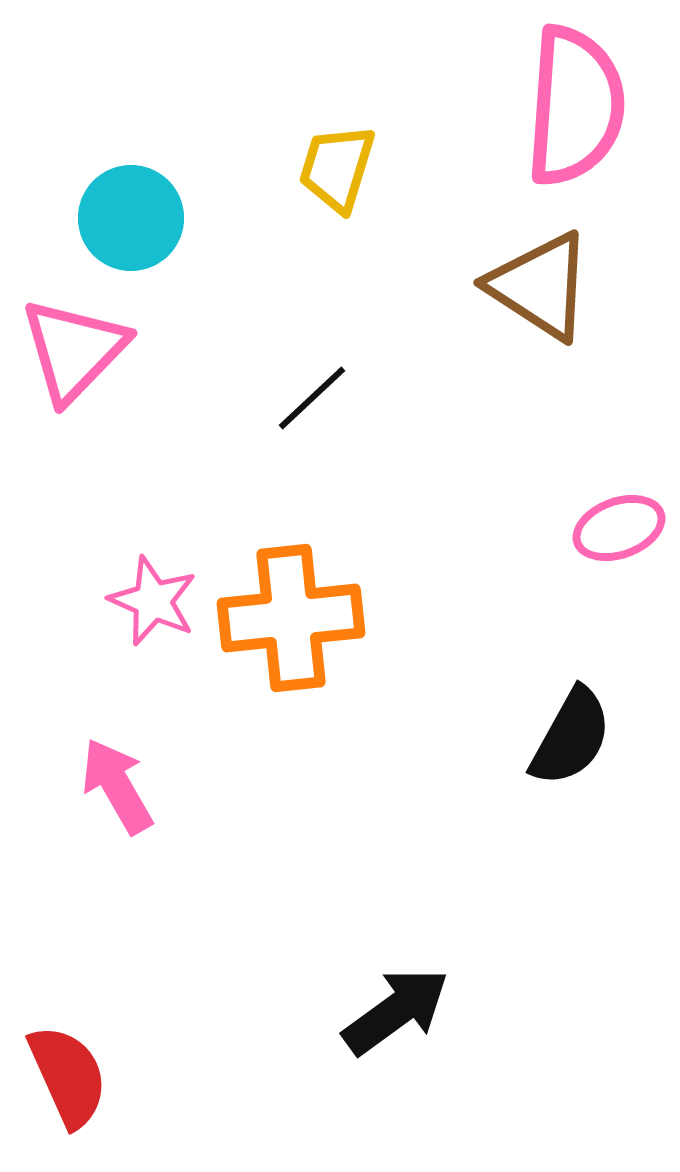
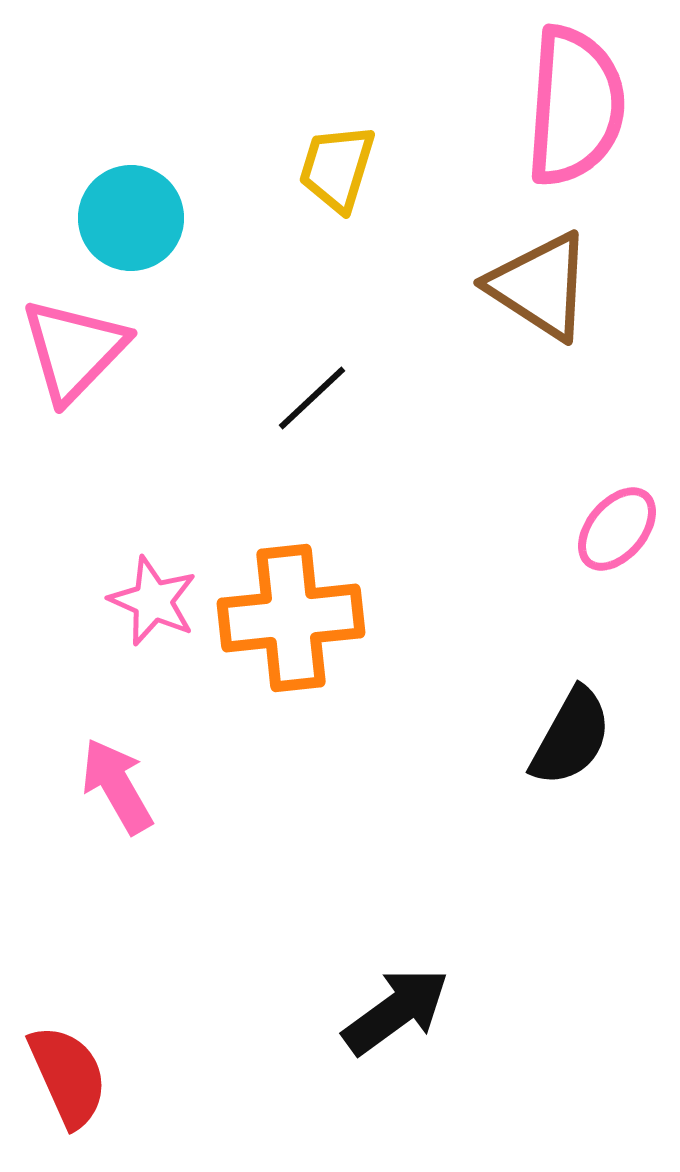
pink ellipse: moved 2 px left, 1 px down; rotated 30 degrees counterclockwise
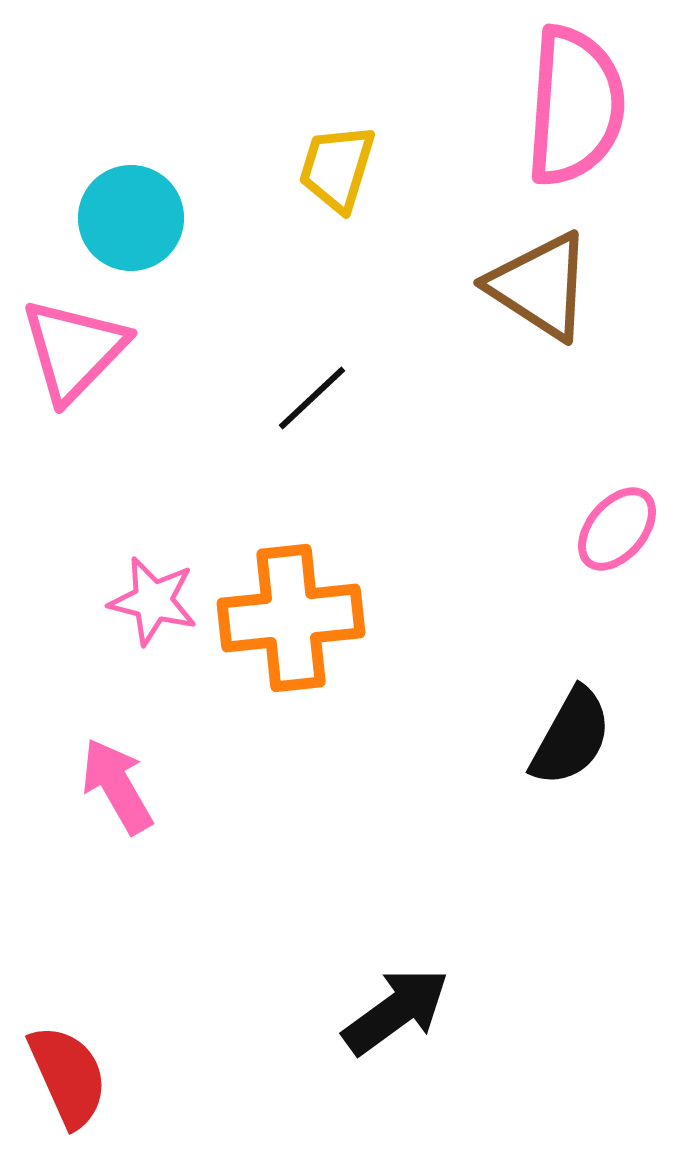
pink star: rotated 10 degrees counterclockwise
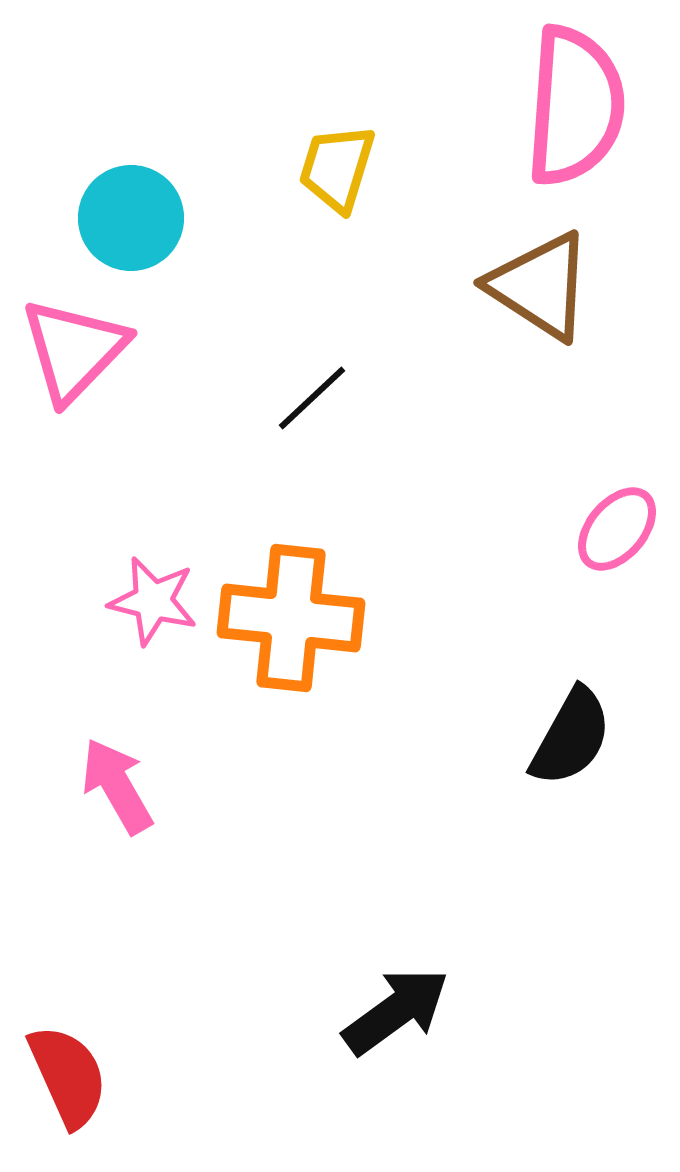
orange cross: rotated 12 degrees clockwise
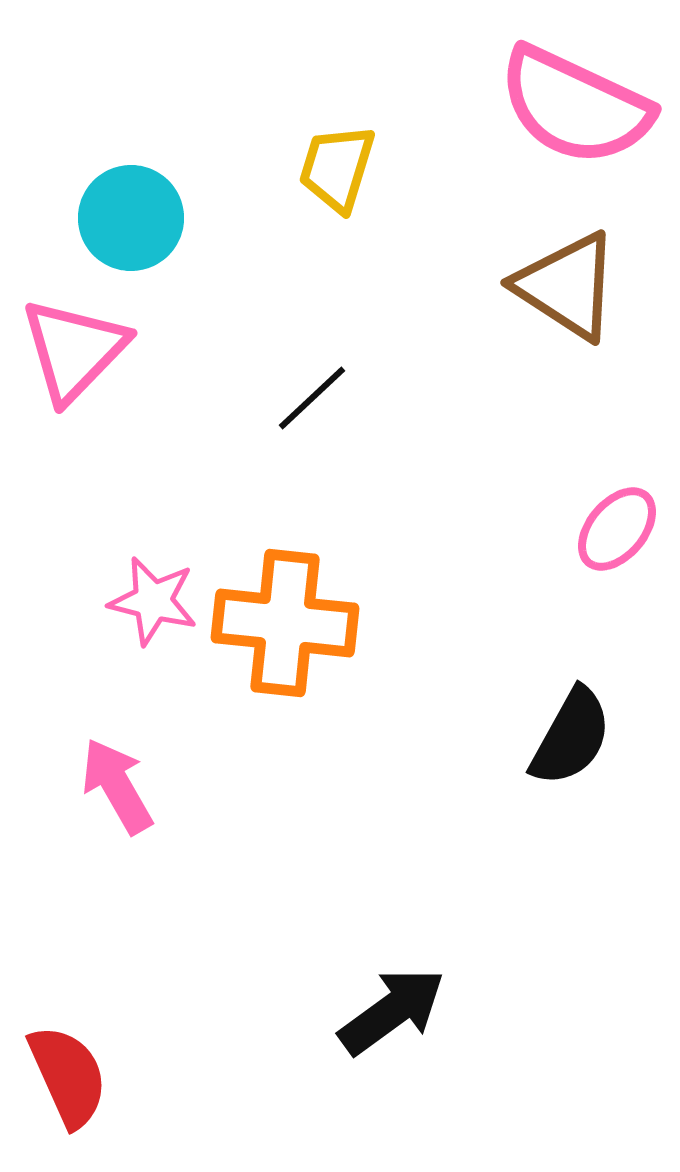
pink semicircle: rotated 111 degrees clockwise
brown triangle: moved 27 px right
orange cross: moved 6 px left, 5 px down
black arrow: moved 4 px left
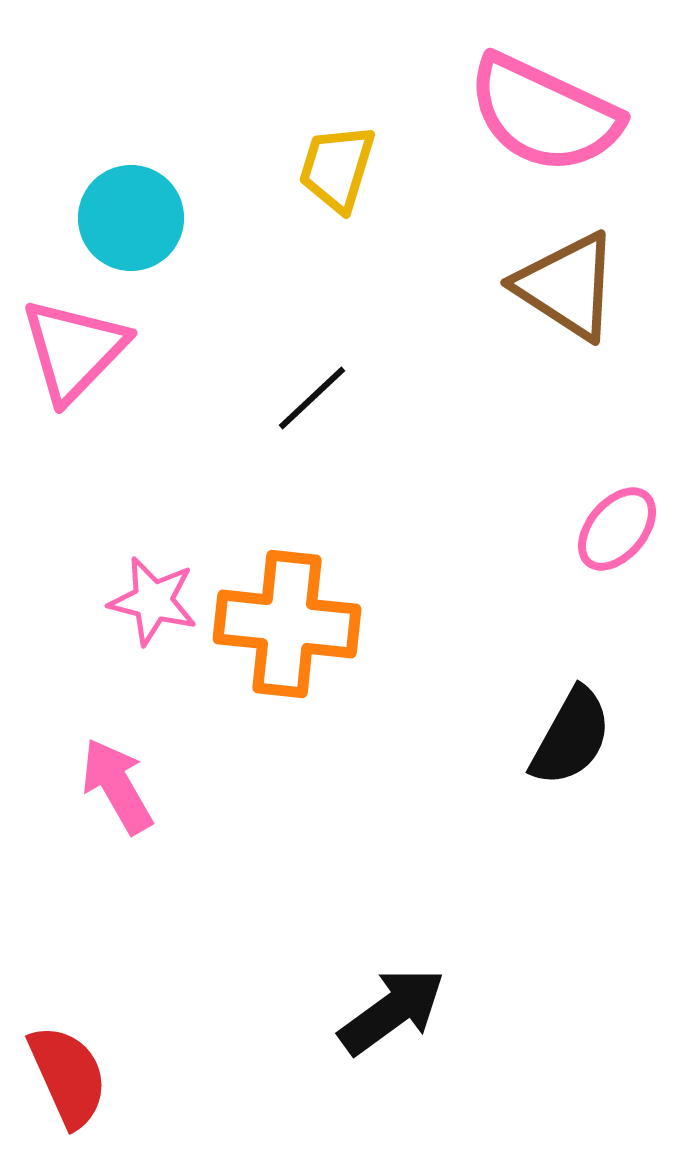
pink semicircle: moved 31 px left, 8 px down
orange cross: moved 2 px right, 1 px down
